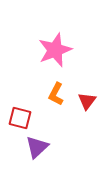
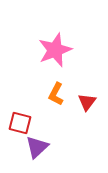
red triangle: moved 1 px down
red square: moved 5 px down
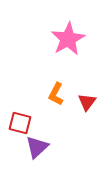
pink star: moved 13 px right, 11 px up; rotated 8 degrees counterclockwise
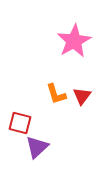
pink star: moved 6 px right, 2 px down
orange L-shape: rotated 45 degrees counterclockwise
red triangle: moved 5 px left, 6 px up
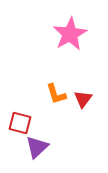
pink star: moved 4 px left, 7 px up
red triangle: moved 1 px right, 3 px down
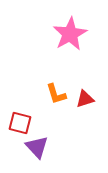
red triangle: moved 2 px right; rotated 36 degrees clockwise
purple triangle: rotated 30 degrees counterclockwise
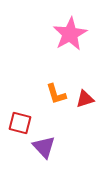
purple triangle: moved 7 px right
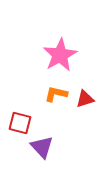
pink star: moved 10 px left, 21 px down
orange L-shape: rotated 120 degrees clockwise
purple triangle: moved 2 px left
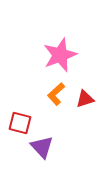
pink star: rotated 8 degrees clockwise
orange L-shape: rotated 55 degrees counterclockwise
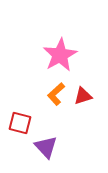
pink star: rotated 8 degrees counterclockwise
red triangle: moved 2 px left, 3 px up
purple triangle: moved 4 px right
